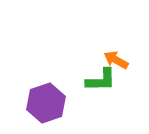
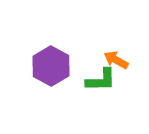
purple hexagon: moved 5 px right, 37 px up; rotated 12 degrees counterclockwise
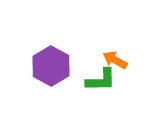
orange arrow: moved 1 px left
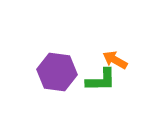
purple hexagon: moved 6 px right, 6 px down; rotated 21 degrees counterclockwise
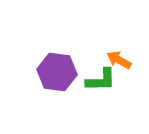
orange arrow: moved 4 px right
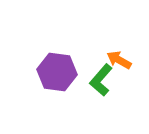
green L-shape: rotated 132 degrees clockwise
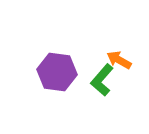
green L-shape: moved 1 px right
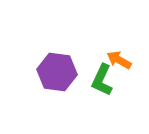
green L-shape: rotated 16 degrees counterclockwise
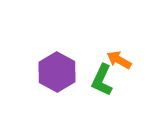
purple hexagon: rotated 21 degrees clockwise
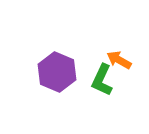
purple hexagon: rotated 6 degrees counterclockwise
